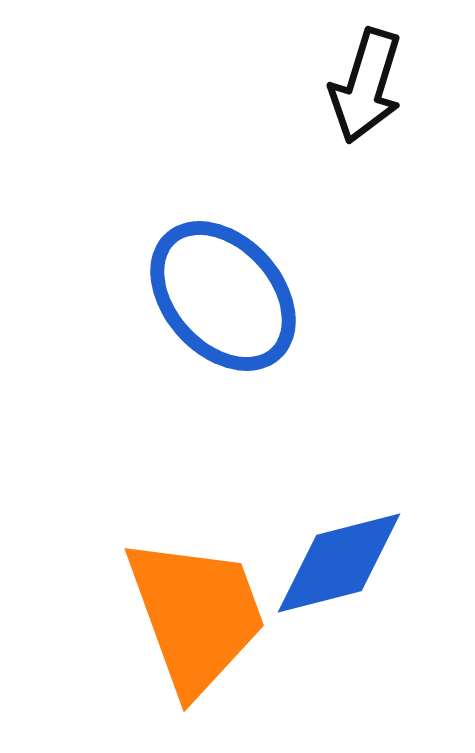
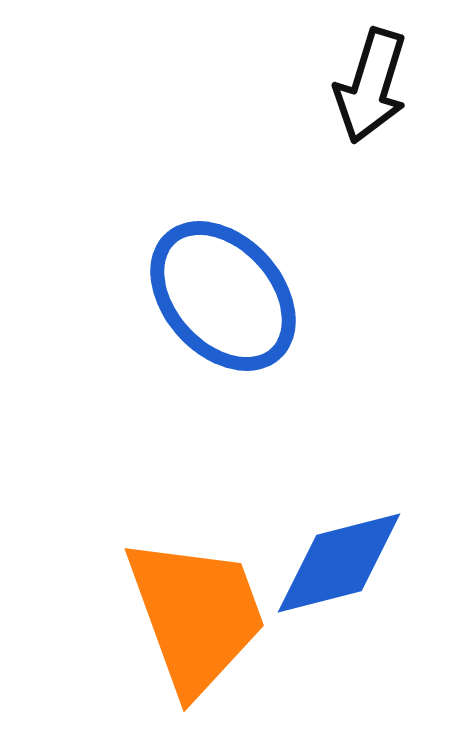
black arrow: moved 5 px right
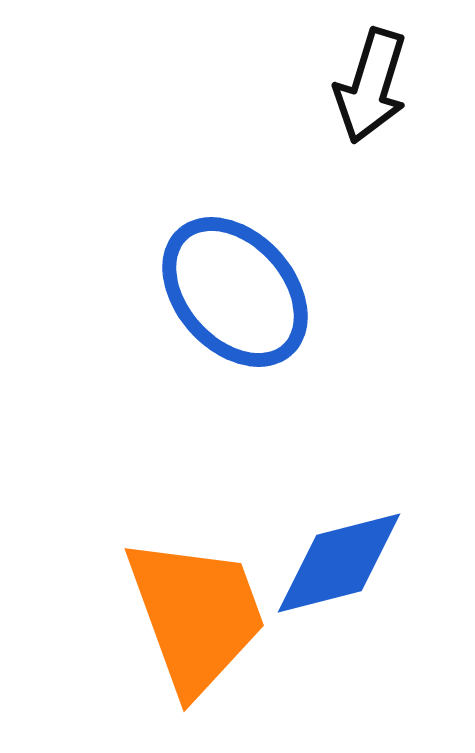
blue ellipse: moved 12 px right, 4 px up
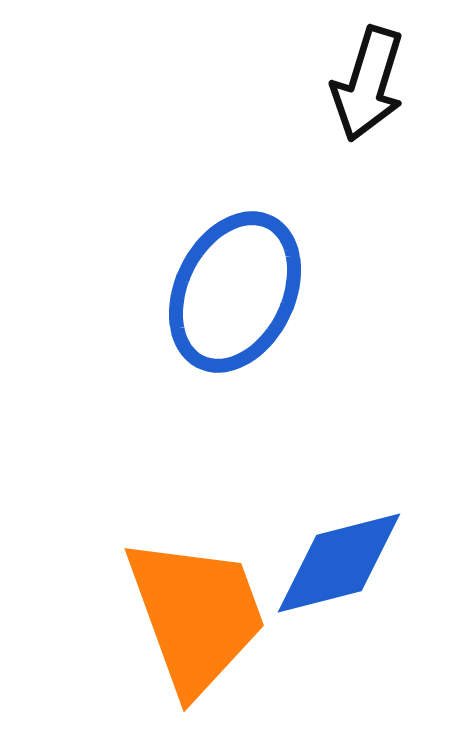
black arrow: moved 3 px left, 2 px up
blue ellipse: rotated 68 degrees clockwise
